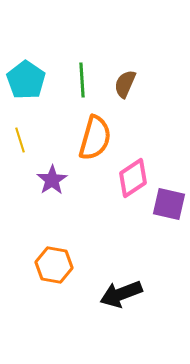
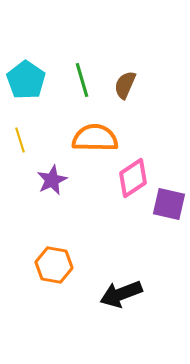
green line: rotated 12 degrees counterclockwise
brown semicircle: moved 1 px down
orange semicircle: rotated 105 degrees counterclockwise
purple star: rotated 8 degrees clockwise
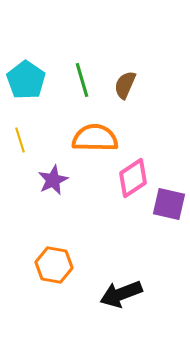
purple star: moved 1 px right
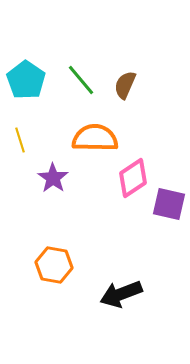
green line: moved 1 px left; rotated 24 degrees counterclockwise
purple star: moved 2 px up; rotated 12 degrees counterclockwise
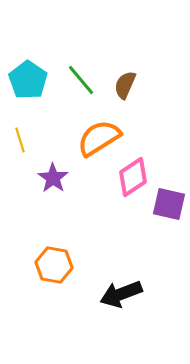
cyan pentagon: moved 2 px right
orange semicircle: moved 4 px right; rotated 33 degrees counterclockwise
pink diamond: moved 1 px up
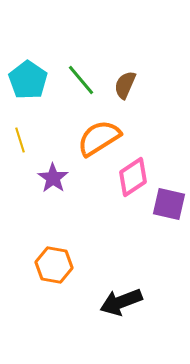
black arrow: moved 8 px down
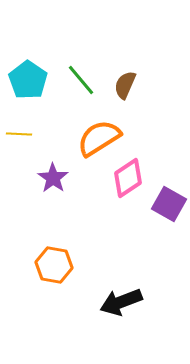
yellow line: moved 1 px left, 6 px up; rotated 70 degrees counterclockwise
pink diamond: moved 5 px left, 1 px down
purple square: rotated 16 degrees clockwise
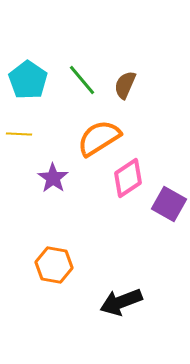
green line: moved 1 px right
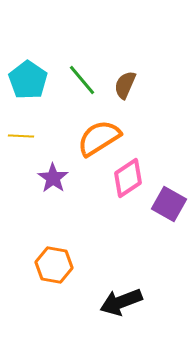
yellow line: moved 2 px right, 2 px down
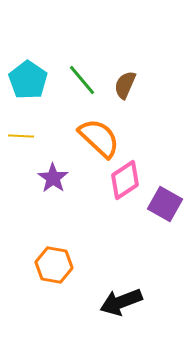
orange semicircle: rotated 75 degrees clockwise
pink diamond: moved 3 px left, 2 px down
purple square: moved 4 px left
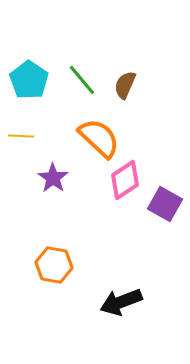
cyan pentagon: moved 1 px right
